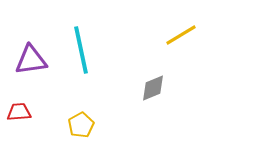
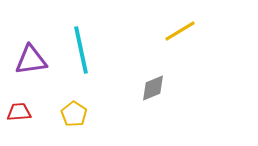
yellow line: moved 1 px left, 4 px up
yellow pentagon: moved 7 px left, 11 px up; rotated 10 degrees counterclockwise
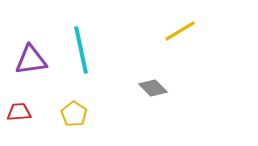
gray diamond: rotated 68 degrees clockwise
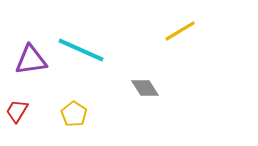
cyan line: rotated 54 degrees counterclockwise
gray diamond: moved 8 px left; rotated 12 degrees clockwise
red trapezoid: moved 2 px left, 1 px up; rotated 55 degrees counterclockwise
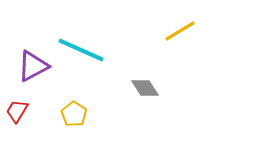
purple triangle: moved 2 px right, 6 px down; rotated 20 degrees counterclockwise
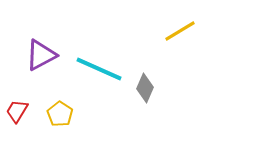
cyan line: moved 18 px right, 19 px down
purple triangle: moved 8 px right, 11 px up
gray diamond: rotated 56 degrees clockwise
yellow pentagon: moved 14 px left
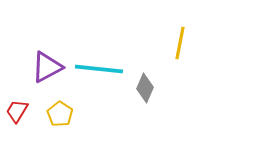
yellow line: moved 12 px down; rotated 48 degrees counterclockwise
purple triangle: moved 6 px right, 12 px down
cyan line: rotated 18 degrees counterclockwise
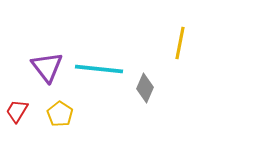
purple triangle: rotated 40 degrees counterclockwise
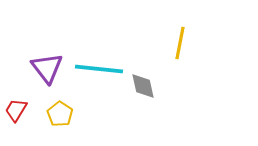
purple triangle: moved 1 px down
gray diamond: moved 2 px left, 2 px up; rotated 36 degrees counterclockwise
red trapezoid: moved 1 px left, 1 px up
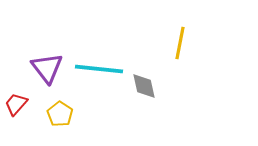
gray diamond: moved 1 px right
red trapezoid: moved 6 px up; rotated 10 degrees clockwise
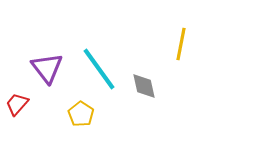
yellow line: moved 1 px right, 1 px down
cyan line: rotated 48 degrees clockwise
red trapezoid: moved 1 px right
yellow pentagon: moved 21 px right
